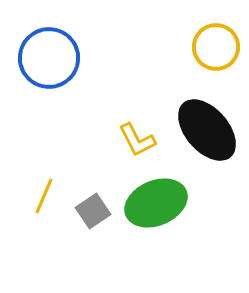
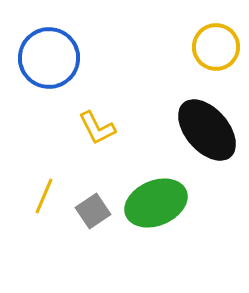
yellow L-shape: moved 40 px left, 12 px up
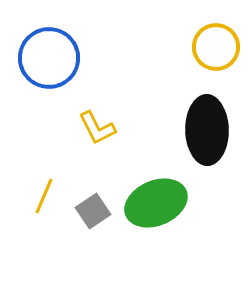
black ellipse: rotated 40 degrees clockwise
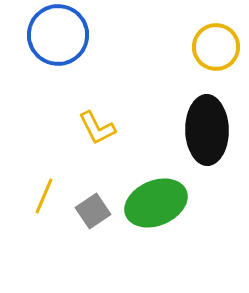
blue circle: moved 9 px right, 23 px up
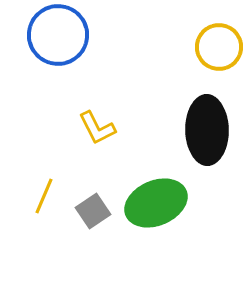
yellow circle: moved 3 px right
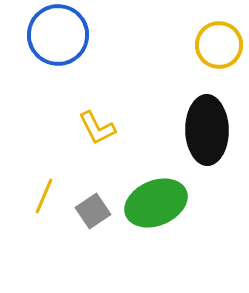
yellow circle: moved 2 px up
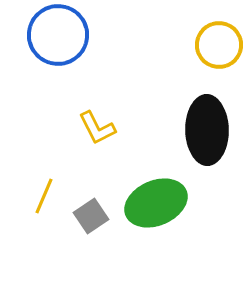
gray square: moved 2 px left, 5 px down
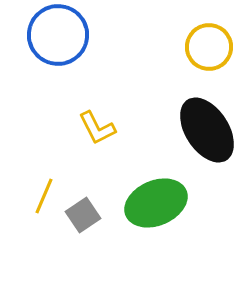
yellow circle: moved 10 px left, 2 px down
black ellipse: rotated 32 degrees counterclockwise
gray square: moved 8 px left, 1 px up
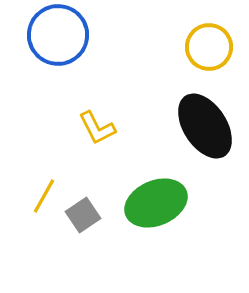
black ellipse: moved 2 px left, 4 px up
yellow line: rotated 6 degrees clockwise
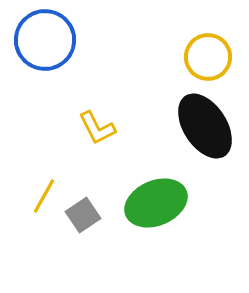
blue circle: moved 13 px left, 5 px down
yellow circle: moved 1 px left, 10 px down
